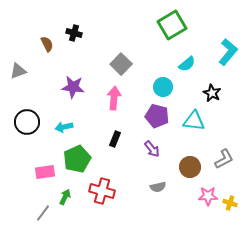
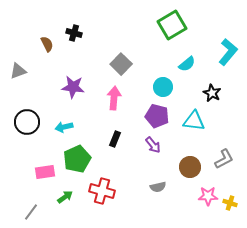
purple arrow: moved 1 px right, 4 px up
green arrow: rotated 28 degrees clockwise
gray line: moved 12 px left, 1 px up
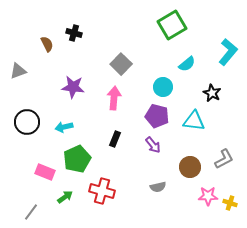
pink rectangle: rotated 30 degrees clockwise
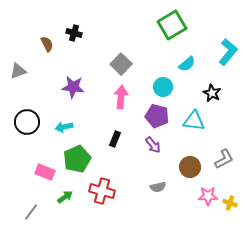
pink arrow: moved 7 px right, 1 px up
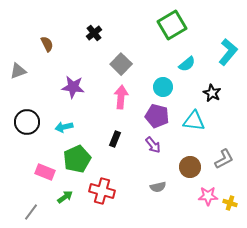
black cross: moved 20 px right; rotated 35 degrees clockwise
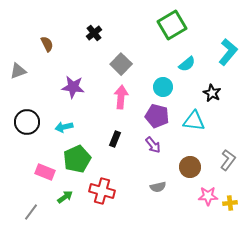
gray L-shape: moved 4 px right, 1 px down; rotated 25 degrees counterclockwise
yellow cross: rotated 24 degrees counterclockwise
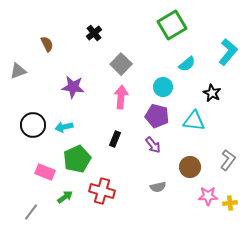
black circle: moved 6 px right, 3 px down
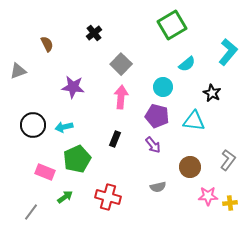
red cross: moved 6 px right, 6 px down
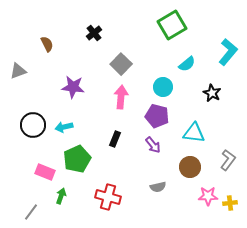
cyan triangle: moved 12 px down
green arrow: moved 4 px left, 1 px up; rotated 35 degrees counterclockwise
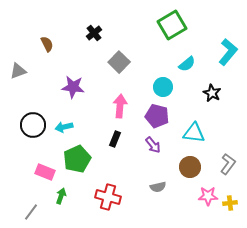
gray square: moved 2 px left, 2 px up
pink arrow: moved 1 px left, 9 px down
gray L-shape: moved 4 px down
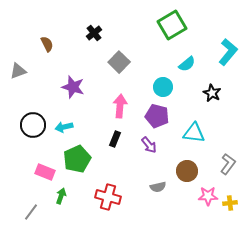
purple star: rotated 10 degrees clockwise
purple arrow: moved 4 px left
brown circle: moved 3 px left, 4 px down
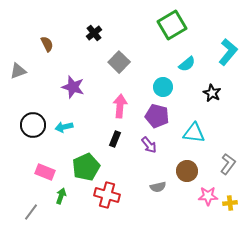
green pentagon: moved 9 px right, 8 px down
red cross: moved 1 px left, 2 px up
